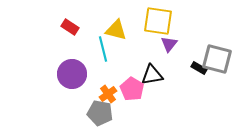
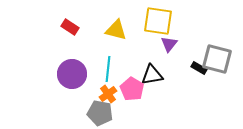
cyan line: moved 5 px right, 20 px down; rotated 20 degrees clockwise
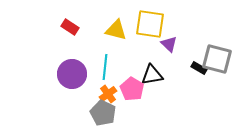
yellow square: moved 8 px left, 3 px down
purple triangle: rotated 24 degrees counterclockwise
cyan line: moved 3 px left, 2 px up
gray pentagon: moved 3 px right; rotated 15 degrees clockwise
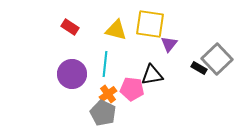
purple triangle: rotated 24 degrees clockwise
gray square: rotated 32 degrees clockwise
cyan line: moved 3 px up
pink pentagon: rotated 25 degrees counterclockwise
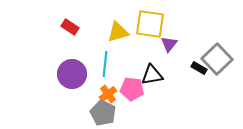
yellow triangle: moved 2 px right, 2 px down; rotated 30 degrees counterclockwise
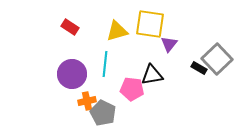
yellow triangle: moved 1 px left, 1 px up
orange cross: moved 21 px left, 7 px down; rotated 24 degrees clockwise
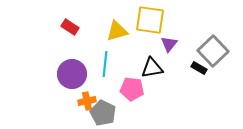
yellow square: moved 4 px up
gray square: moved 4 px left, 8 px up
black triangle: moved 7 px up
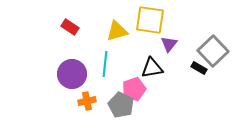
pink pentagon: moved 2 px right; rotated 25 degrees counterclockwise
gray pentagon: moved 18 px right, 8 px up
